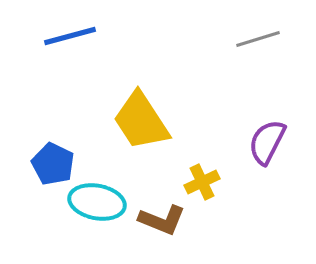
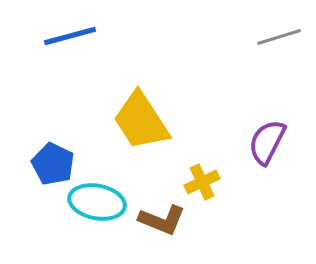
gray line: moved 21 px right, 2 px up
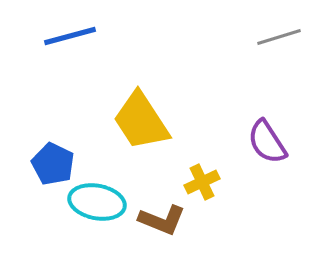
purple semicircle: rotated 60 degrees counterclockwise
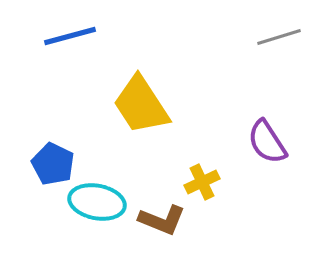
yellow trapezoid: moved 16 px up
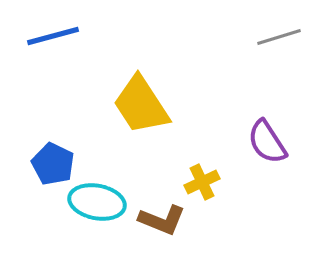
blue line: moved 17 px left
